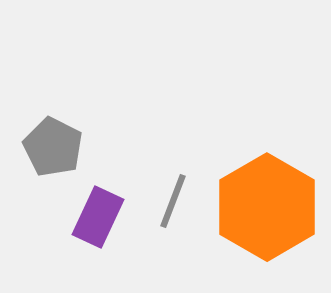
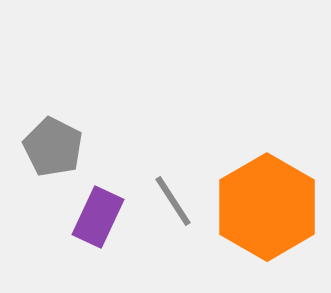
gray line: rotated 54 degrees counterclockwise
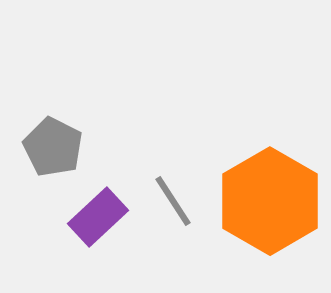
orange hexagon: moved 3 px right, 6 px up
purple rectangle: rotated 22 degrees clockwise
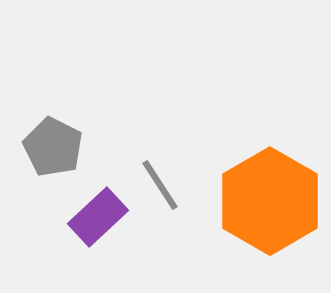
gray line: moved 13 px left, 16 px up
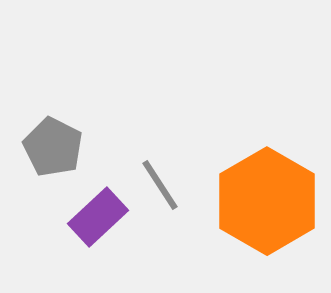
orange hexagon: moved 3 px left
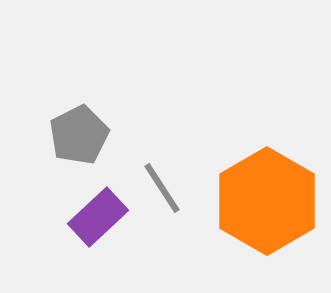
gray pentagon: moved 26 px right, 12 px up; rotated 18 degrees clockwise
gray line: moved 2 px right, 3 px down
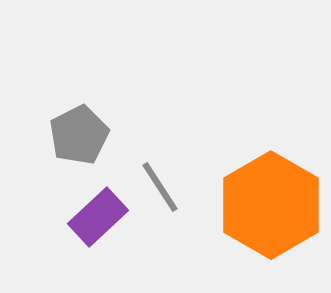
gray line: moved 2 px left, 1 px up
orange hexagon: moved 4 px right, 4 px down
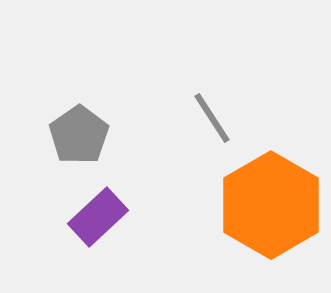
gray pentagon: rotated 8 degrees counterclockwise
gray line: moved 52 px right, 69 px up
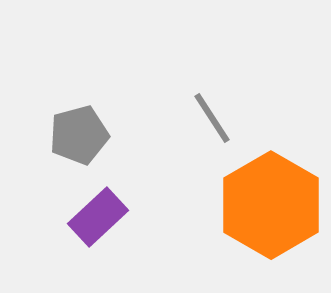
gray pentagon: rotated 20 degrees clockwise
